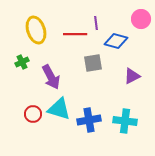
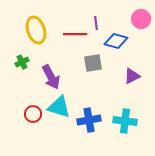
cyan triangle: moved 2 px up
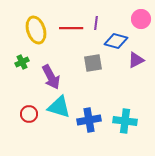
purple line: rotated 16 degrees clockwise
red line: moved 4 px left, 6 px up
purple triangle: moved 4 px right, 16 px up
red circle: moved 4 px left
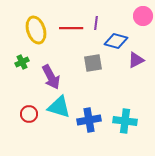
pink circle: moved 2 px right, 3 px up
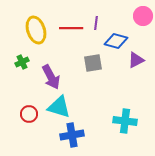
blue cross: moved 17 px left, 15 px down
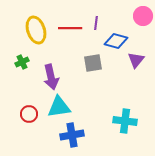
red line: moved 1 px left
purple triangle: rotated 24 degrees counterclockwise
purple arrow: rotated 15 degrees clockwise
cyan triangle: rotated 25 degrees counterclockwise
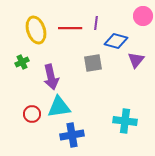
red circle: moved 3 px right
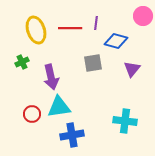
purple triangle: moved 4 px left, 9 px down
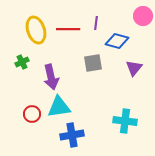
red line: moved 2 px left, 1 px down
blue diamond: moved 1 px right
purple triangle: moved 2 px right, 1 px up
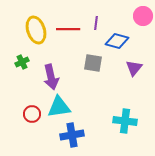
gray square: rotated 18 degrees clockwise
